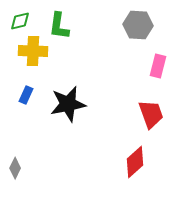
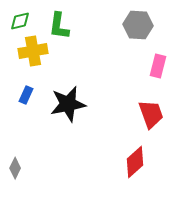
yellow cross: rotated 12 degrees counterclockwise
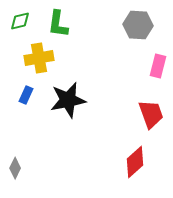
green L-shape: moved 1 px left, 2 px up
yellow cross: moved 6 px right, 7 px down
black star: moved 4 px up
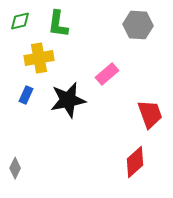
pink rectangle: moved 51 px left, 8 px down; rotated 35 degrees clockwise
red trapezoid: moved 1 px left
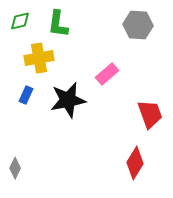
red diamond: moved 1 px down; rotated 16 degrees counterclockwise
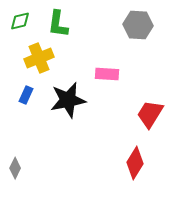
yellow cross: rotated 12 degrees counterclockwise
pink rectangle: rotated 45 degrees clockwise
red trapezoid: rotated 128 degrees counterclockwise
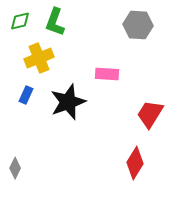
green L-shape: moved 3 px left, 2 px up; rotated 12 degrees clockwise
black star: moved 2 px down; rotated 9 degrees counterclockwise
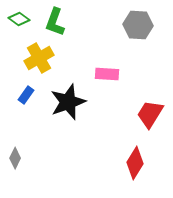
green diamond: moved 1 px left, 2 px up; rotated 50 degrees clockwise
yellow cross: rotated 8 degrees counterclockwise
blue rectangle: rotated 12 degrees clockwise
gray diamond: moved 10 px up
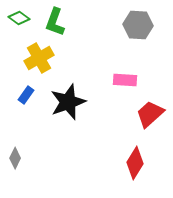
green diamond: moved 1 px up
pink rectangle: moved 18 px right, 6 px down
red trapezoid: rotated 16 degrees clockwise
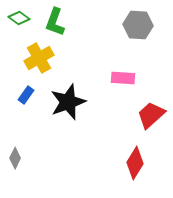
pink rectangle: moved 2 px left, 2 px up
red trapezoid: moved 1 px right, 1 px down
